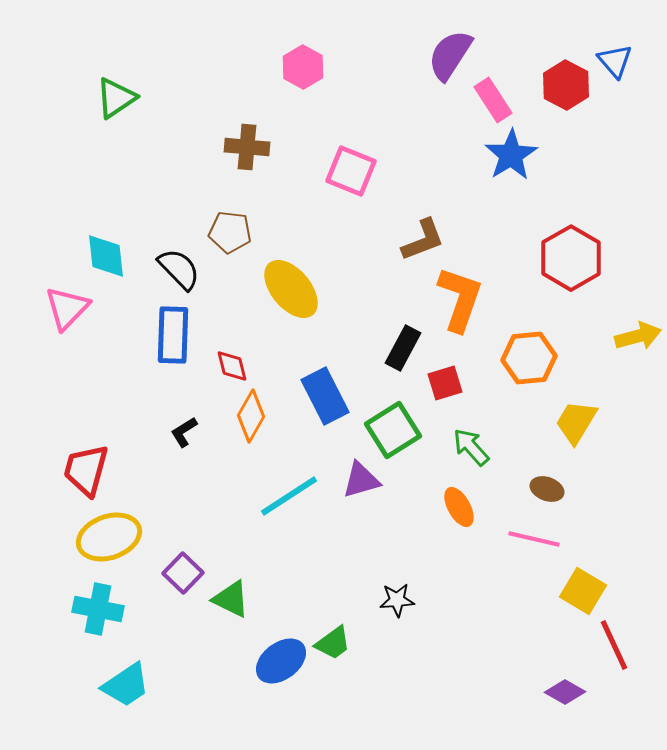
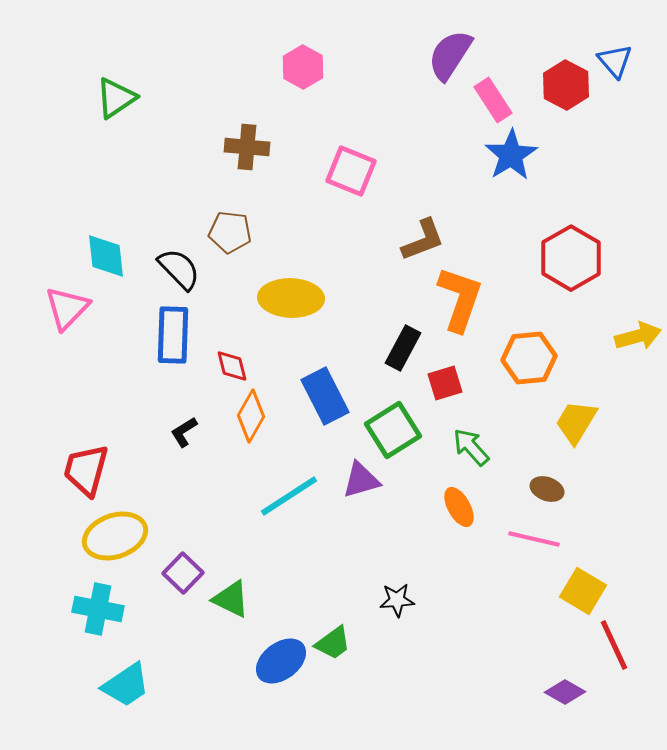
yellow ellipse at (291, 289): moved 9 px down; rotated 48 degrees counterclockwise
yellow ellipse at (109, 537): moved 6 px right, 1 px up
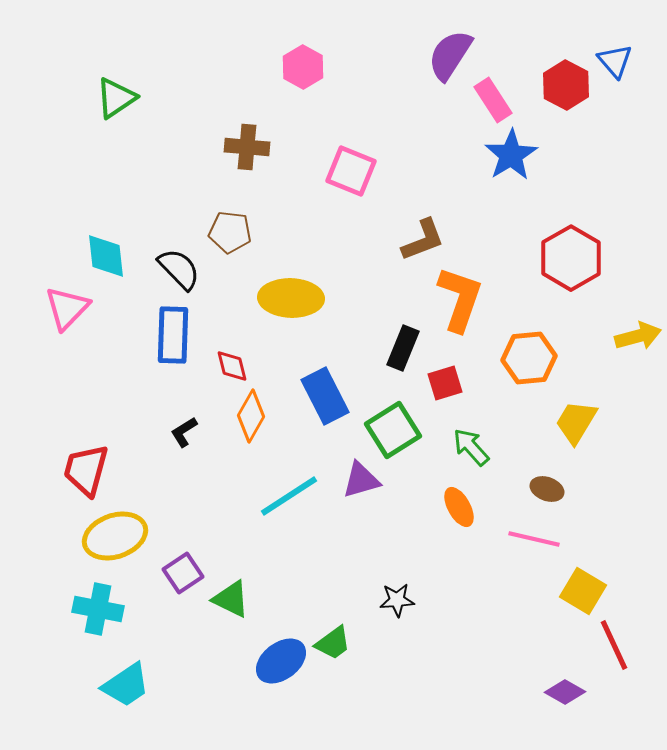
black rectangle at (403, 348): rotated 6 degrees counterclockwise
purple square at (183, 573): rotated 12 degrees clockwise
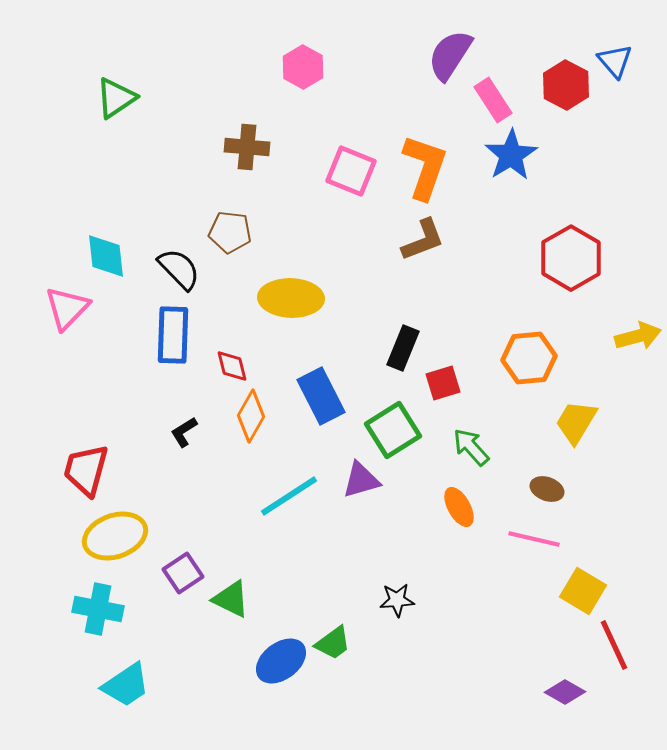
orange L-shape at (460, 299): moved 35 px left, 132 px up
red square at (445, 383): moved 2 px left
blue rectangle at (325, 396): moved 4 px left
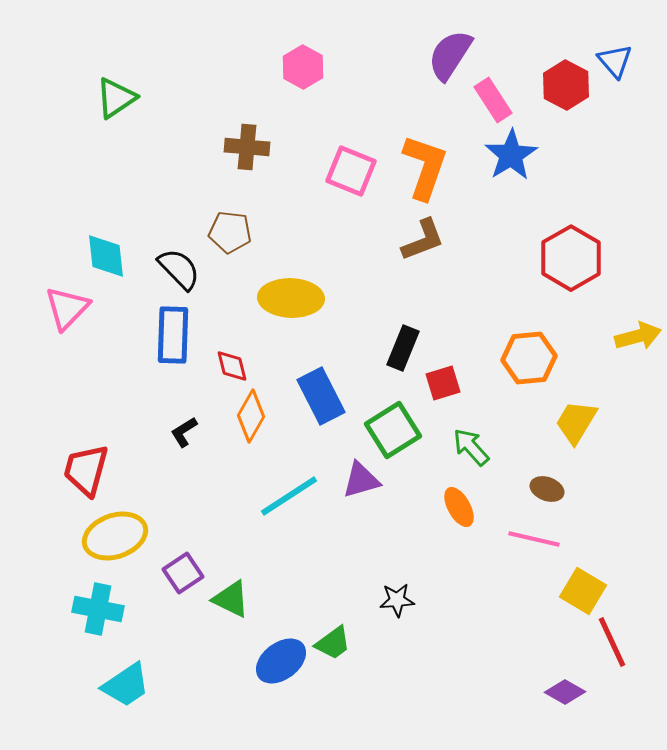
red line at (614, 645): moved 2 px left, 3 px up
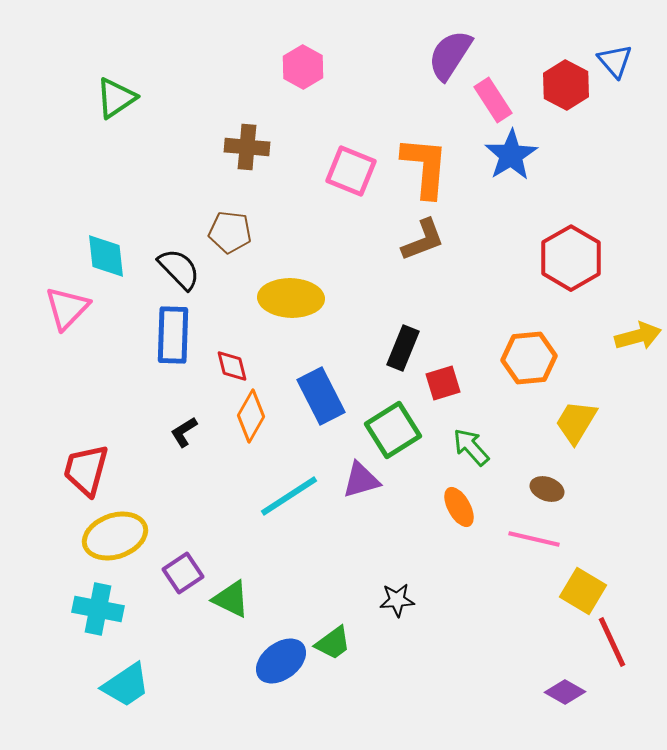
orange L-shape at (425, 167): rotated 14 degrees counterclockwise
